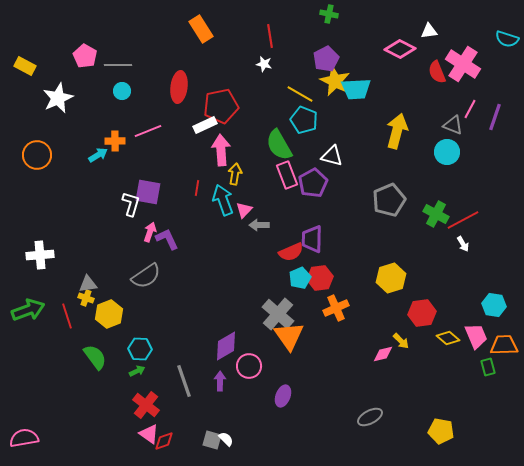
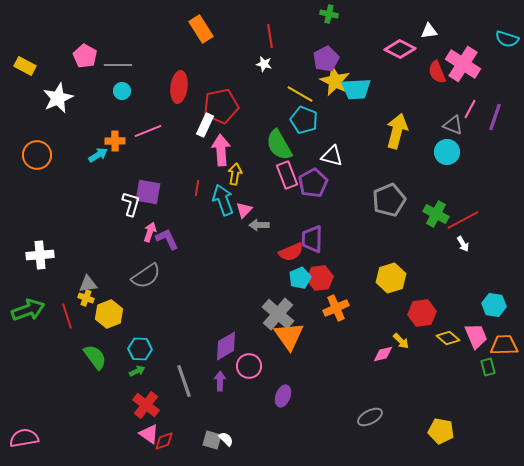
white rectangle at (205, 125): rotated 40 degrees counterclockwise
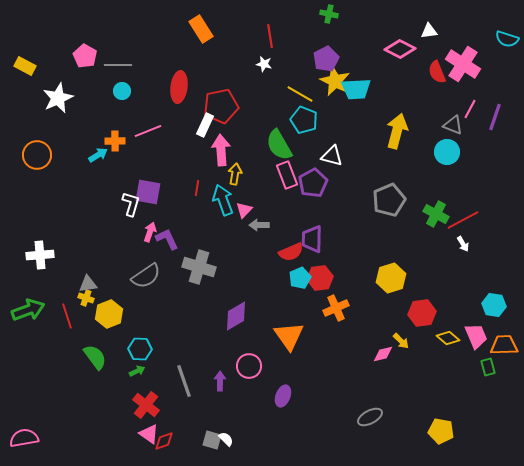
gray cross at (278, 314): moved 79 px left, 47 px up; rotated 24 degrees counterclockwise
purple diamond at (226, 346): moved 10 px right, 30 px up
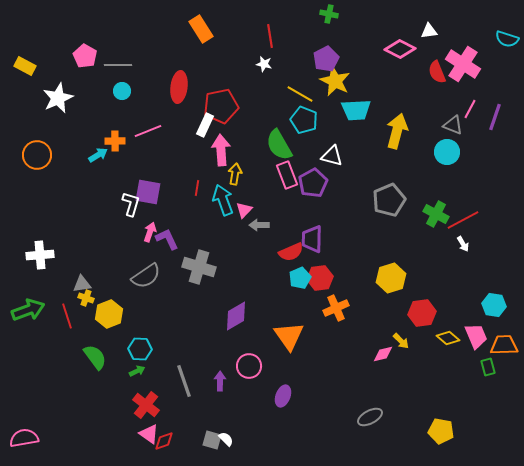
cyan trapezoid at (356, 89): moved 21 px down
gray triangle at (88, 284): moved 6 px left
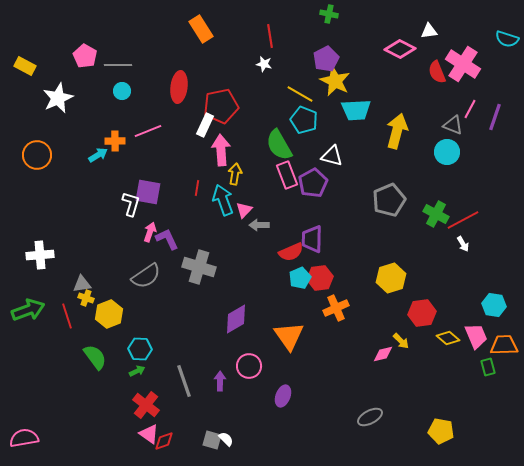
purple diamond at (236, 316): moved 3 px down
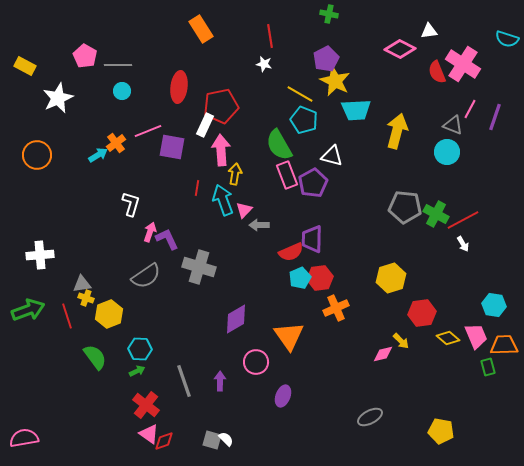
orange cross at (115, 141): moved 1 px right, 2 px down; rotated 36 degrees counterclockwise
purple square at (148, 192): moved 24 px right, 45 px up
gray pentagon at (389, 200): moved 16 px right, 7 px down; rotated 28 degrees clockwise
pink circle at (249, 366): moved 7 px right, 4 px up
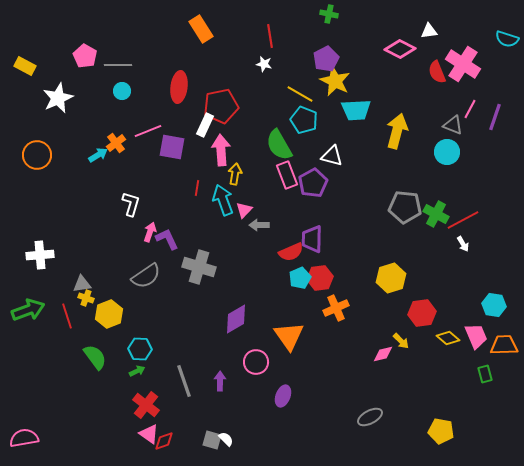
green rectangle at (488, 367): moved 3 px left, 7 px down
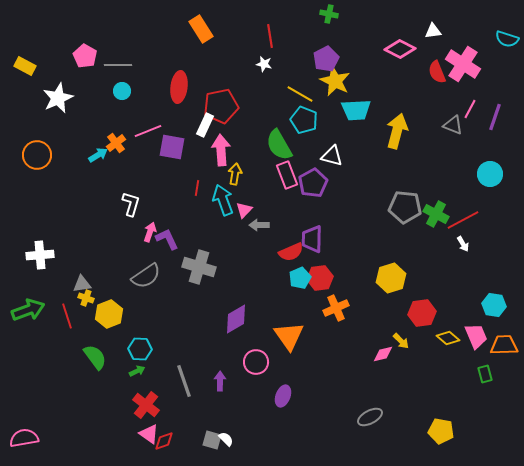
white triangle at (429, 31): moved 4 px right
cyan circle at (447, 152): moved 43 px right, 22 px down
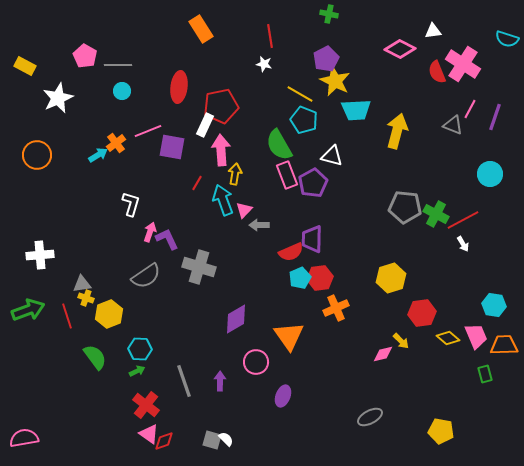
red line at (197, 188): moved 5 px up; rotated 21 degrees clockwise
